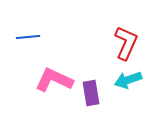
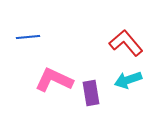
red L-shape: rotated 64 degrees counterclockwise
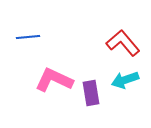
red L-shape: moved 3 px left
cyan arrow: moved 3 px left
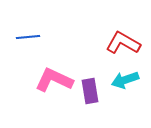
red L-shape: rotated 20 degrees counterclockwise
purple rectangle: moved 1 px left, 2 px up
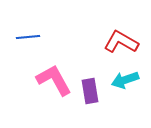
red L-shape: moved 2 px left, 1 px up
pink L-shape: rotated 36 degrees clockwise
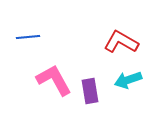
cyan arrow: moved 3 px right
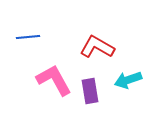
red L-shape: moved 24 px left, 5 px down
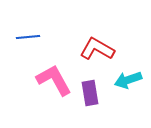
red L-shape: moved 2 px down
purple rectangle: moved 2 px down
